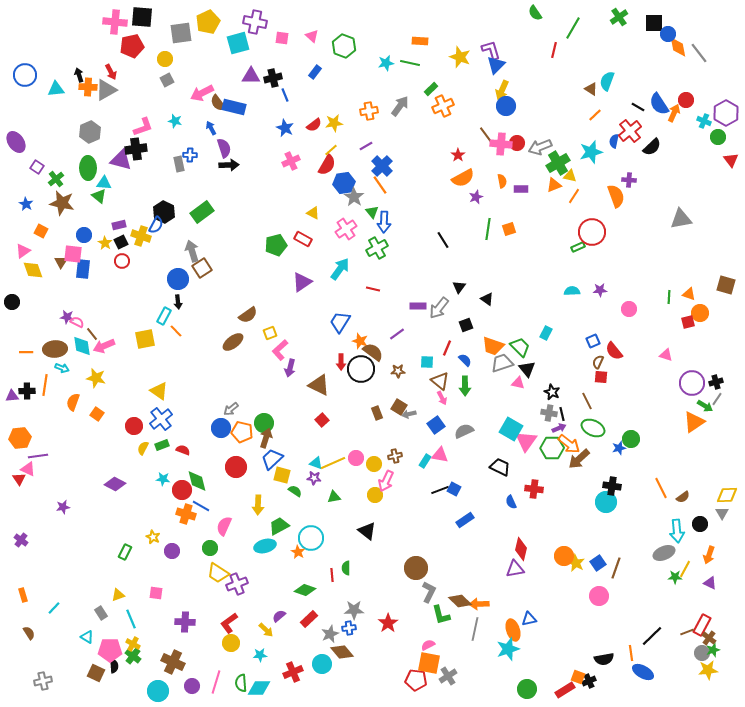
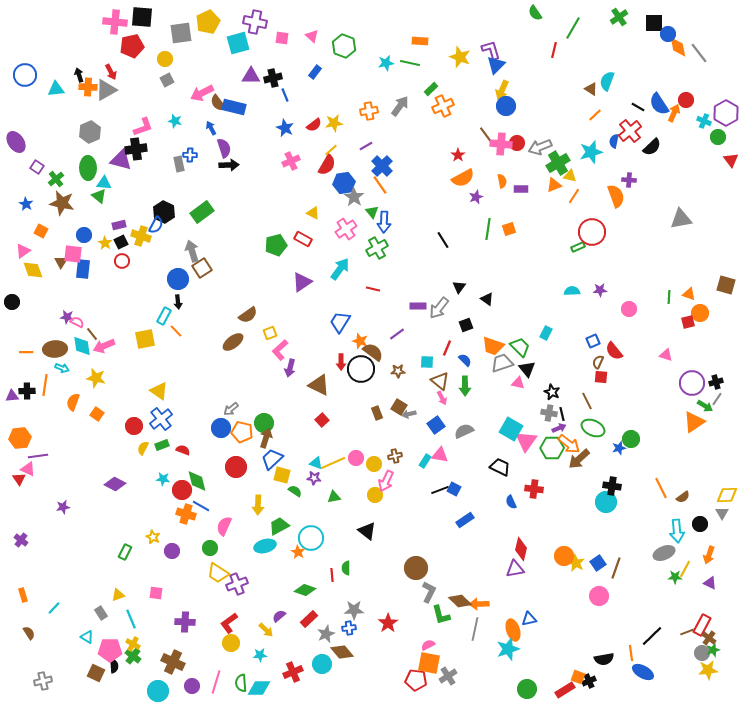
gray star at (330, 634): moved 4 px left
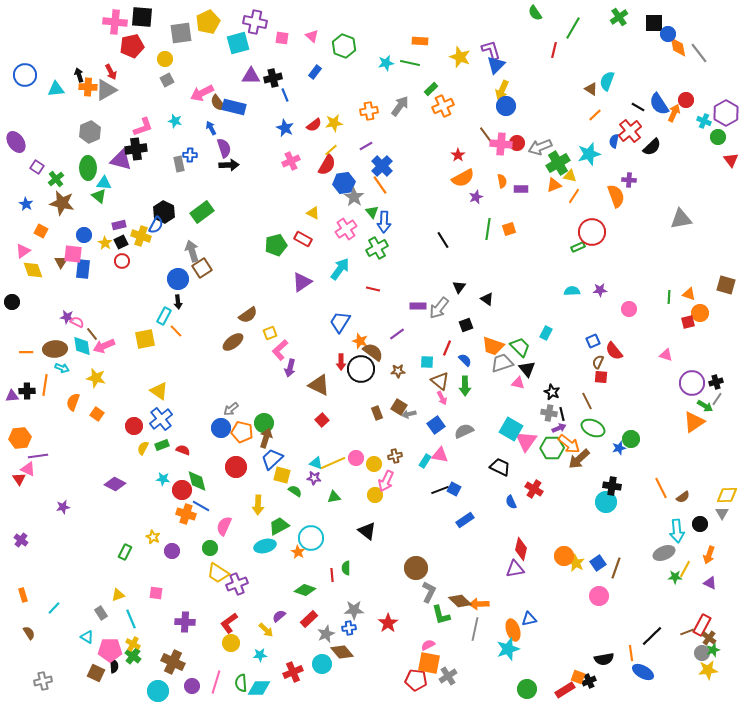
cyan star at (591, 152): moved 2 px left, 2 px down
red cross at (534, 489): rotated 24 degrees clockwise
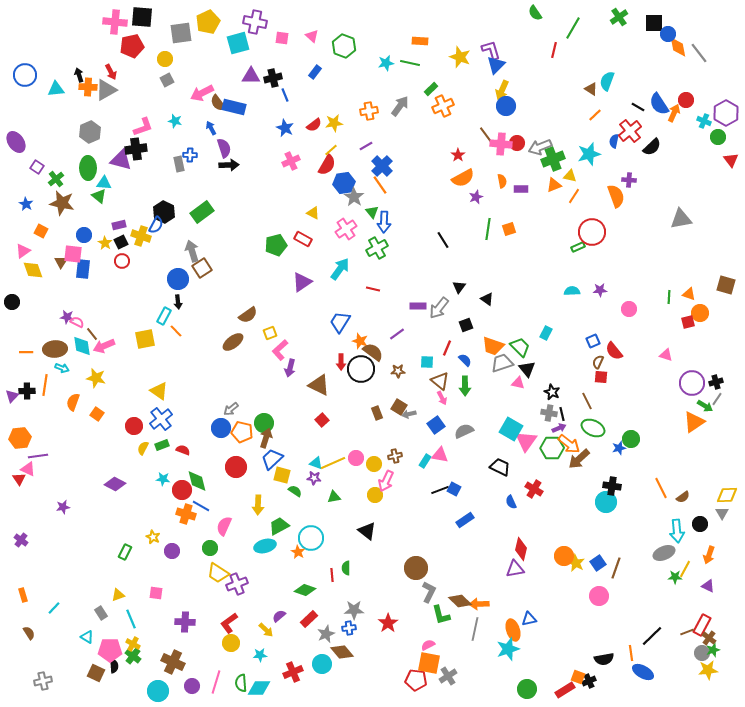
green cross at (558, 163): moved 5 px left, 4 px up; rotated 10 degrees clockwise
purple triangle at (12, 396): rotated 40 degrees counterclockwise
purple triangle at (710, 583): moved 2 px left, 3 px down
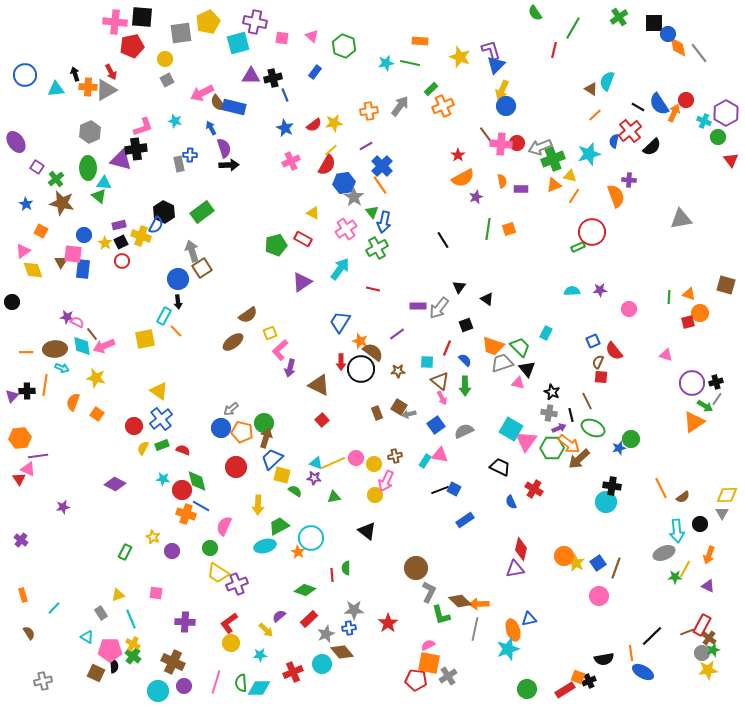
black arrow at (79, 75): moved 4 px left, 1 px up
blue arrow at (384, 222): rotated 10 degrees clockwise
black line at (562, 414): moved 9 px right, 1 px down
purple circle at (192, 686): moved 8 px left
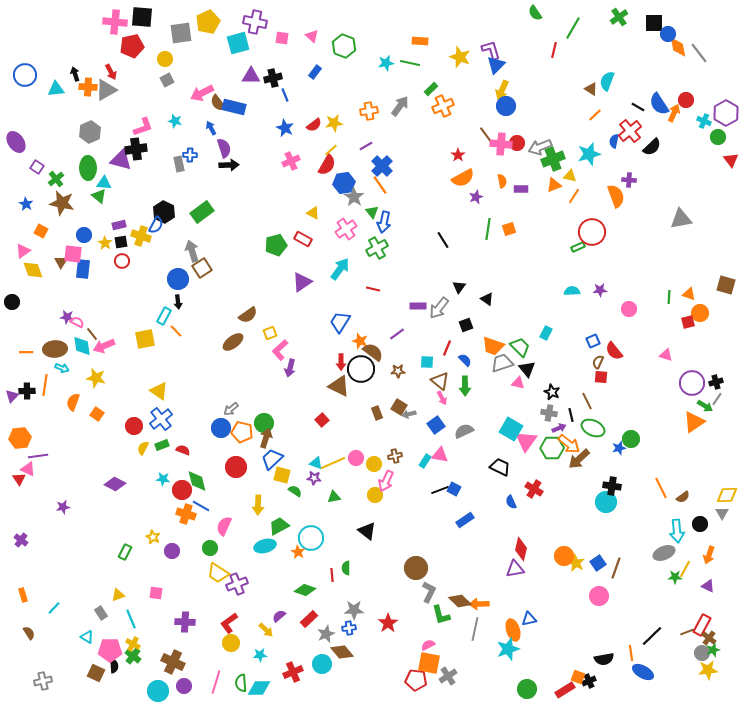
black square at (121, 242): rotated 16 degrees clockwise
brown triangle at (319, 385): moved 20 px right, 1 px down
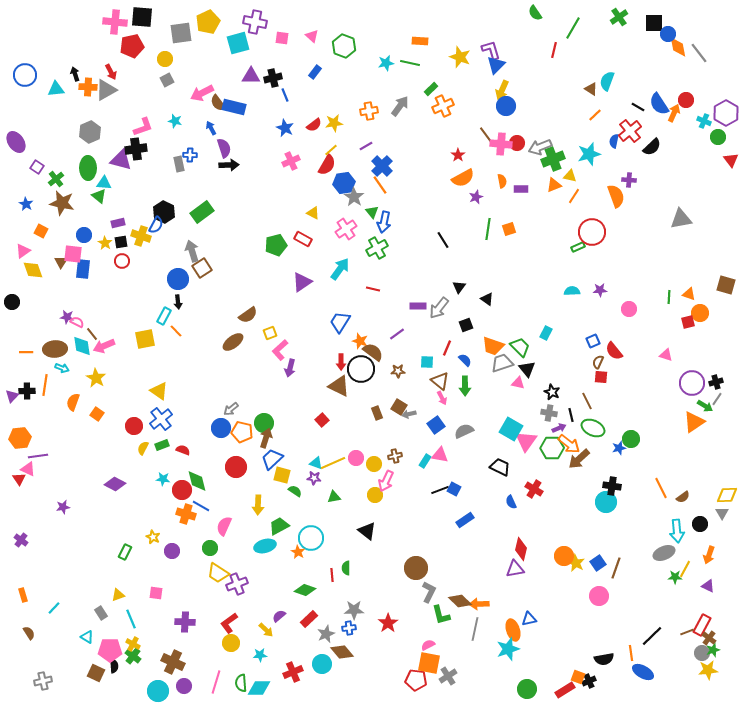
purple rectangle at (119, 225): moved 1 px left, 2 px up
yellow star at (96, 378): rotated 18 degrees clockwise
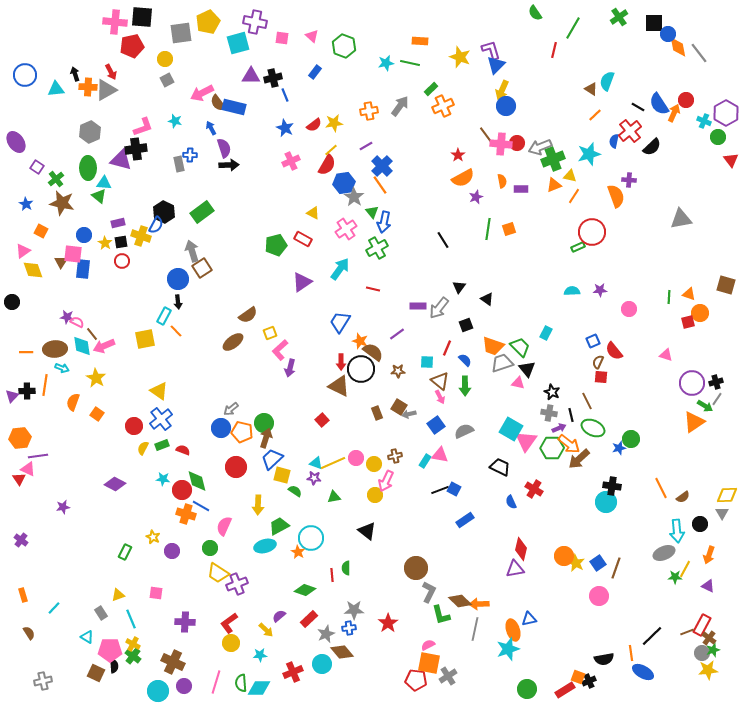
pink arrow at (442, 398): moved 2 px left, 1 px up
